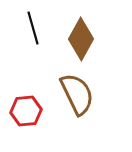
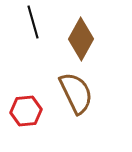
black line: moved 6 px up
brown semicircle: moved 1 px left, 1 px up
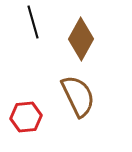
brown semicircle: moved 2 px right, 3 px down
red hexagon: moved 6 px down
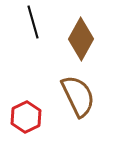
red hexagon: rotated 20 degrees counterclockwise
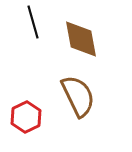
brown diamond: rotated 39 degrees counterclockwise
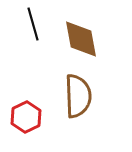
black line: moved 2 px down
brown semicircle: rotated 24 degrees clockwise
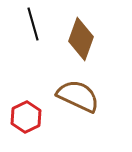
brown diamond: rotated 30 degrees clockwise
brown semicircle: rotated 63 degrees counterclockwise
